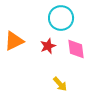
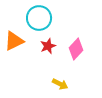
cyan circle: moved 22 px left
pink diamond: rotated 50 degrees clockwise
yellow arrow: rotated 21 degrees counterclockwise
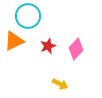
cyan circle: moved 11 px left, 2 px up
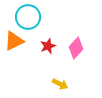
cyan circle: moved 1 px down
pink diamond: moved 1 px up
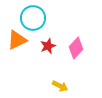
cyan circle: moved 5 px right, 1 px down
orange triangle: moved 3 px right, 1 px up
yellow arrow: moved 2 px down
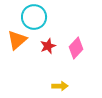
cyan circle: moved 1 px right, 1 px up
orange triangle: rotated 15 degrees counterclockwise
yellow arrow: rotated 28 degrees counterclockwise
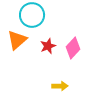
cyan circle: moved 2 px left, 2 px up
pink diamond: moved 3 px left
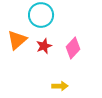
cyan circle: moved 9 px right
red star: moved 4 px left
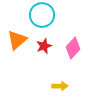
cyan circle: moved 1 px right
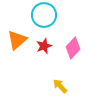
cyan circle: moved 2 px right
yellow arrow: rotated 133 degrees counterclockwise
